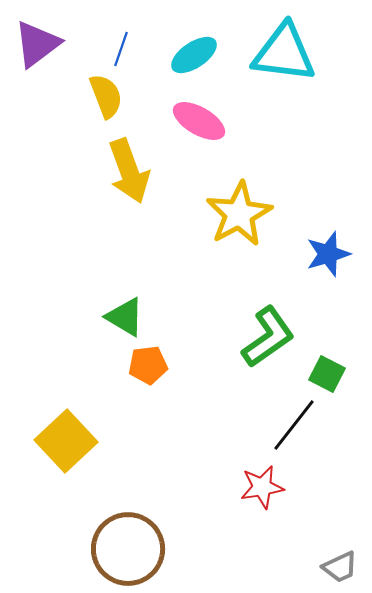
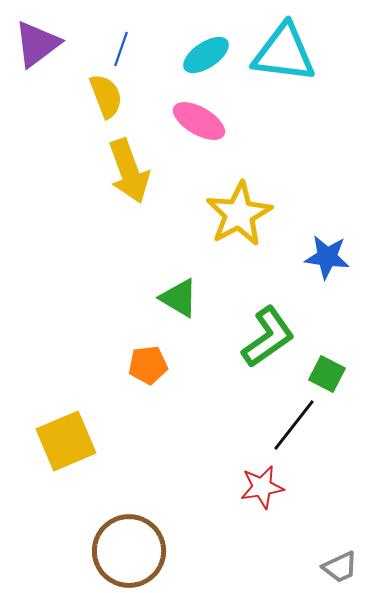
cyan ellipse: moved 12 px right
blue star: moved 1 px left, 3 px down; rotated 24 degrees clockwise
green triangle: moved 54 px right, 19 px up
yellow square: rotated 20 degrees clockwise
brown circle: moved 1 px right, 2 px down
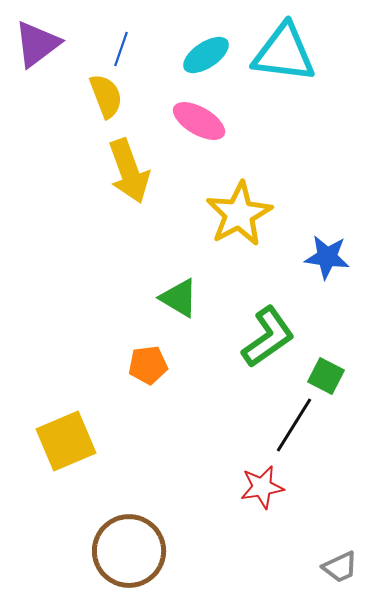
green square: moved 1 px left, 2 px down
black line: rotated 6 degrees counterclockwise
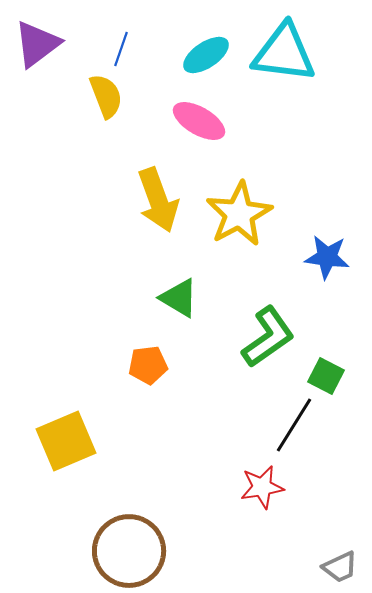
yellow arrow: moved 29 px right, 29 px down
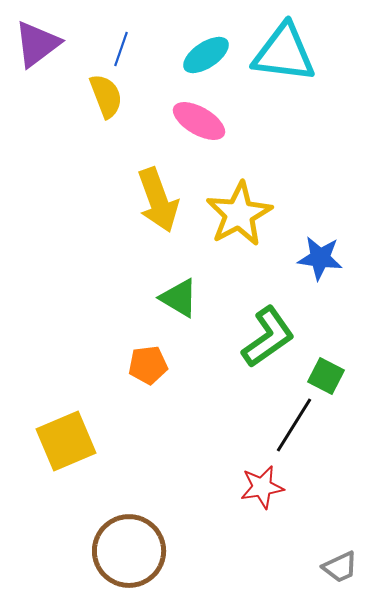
blue star: moved 7 px left, 1 px down
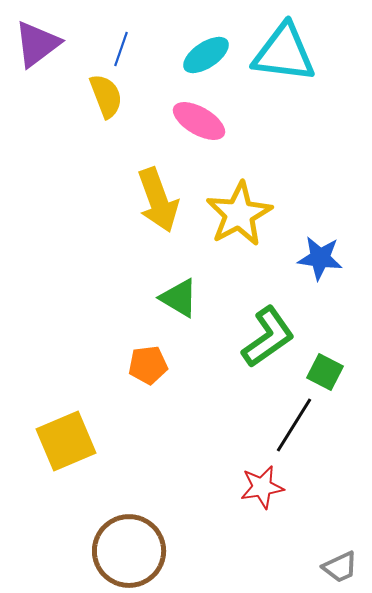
green square: moved 1 px left, 4 px up
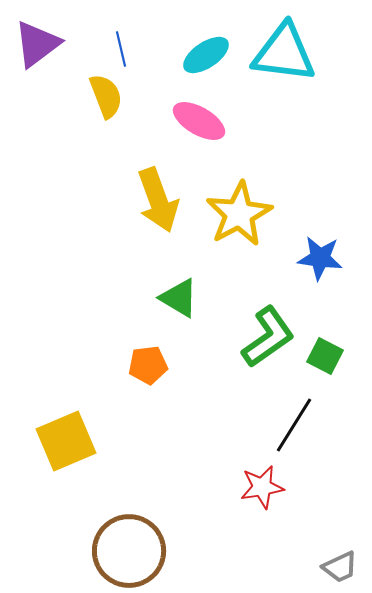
blue line: rotated 32 degrees counterclockwise
green square: moved 16 px up
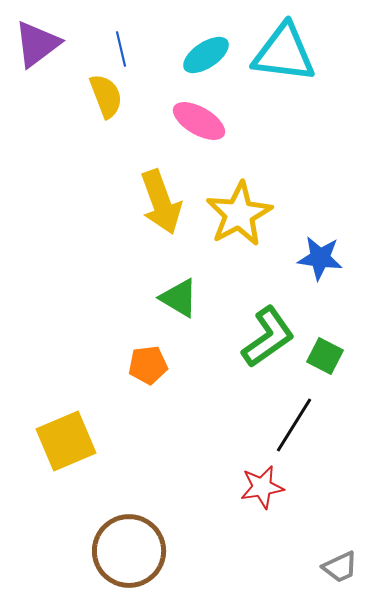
yellow arrow: moved 3 px right, 2 px down
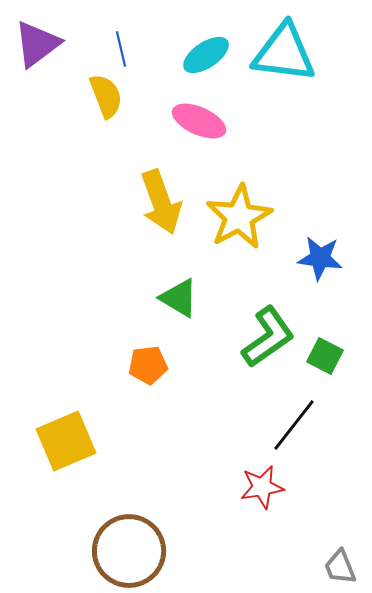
pink ellipse: rotated 6 degrees counterclockwise
yellow star: moved 3 px down
black line: rotated 6 degrees clockwise
gray trapezoid: rotated 93 degrees clockwise
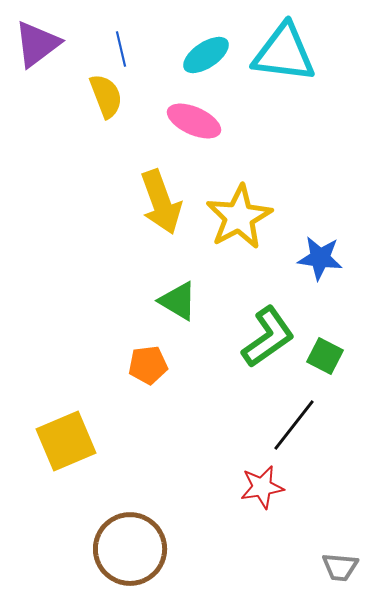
pink ellipse: moved 5 px left
green triangle: moved 1 px left, 3 px down
brown circle: moved 1 px right, 2 px up
gray trapezoid: rotated 63 degrees counterclockwise
